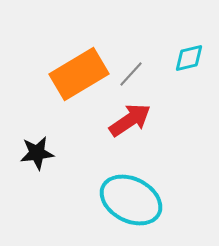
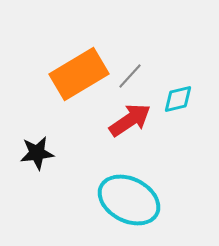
cyan diamond: moved 11 px left, 41 px down
gray line: moved 1 px left, 2 px down
cyan ellipse: moved 2 px left
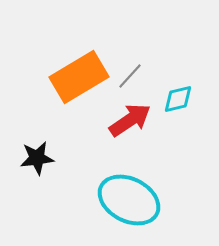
orange rectangle: moved 3 px down
black star: moved 5 px down
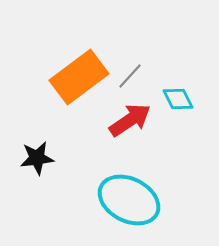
orange rectangle: rotated 6 degrees counterclockwise
cyan diamond: rotated 76 degrees clockwise
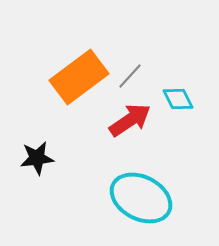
cyan ellipse: moved 12 px right, 2 px up
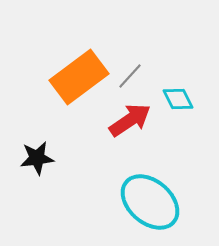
cyan ellipse: moved 9 px right, 4 px down; rotated 14 degrees clockwise
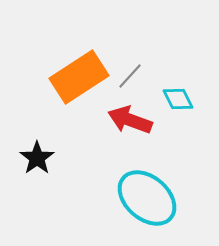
orange rectangle: rotated 4 degrees clockwise
red arrow: rotated 126 degrees counterclockwise
black star: rotated 28 degrees counterclockwise
cyan ellipse: moved 3 px left, 4 px up
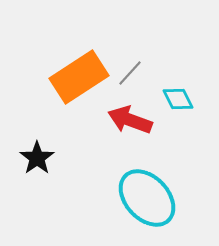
gray line: moved 3 px up
cyan ellipse: rotated 6 degrees clockwise
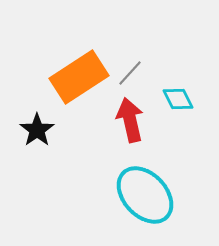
red arrow: rotated 57 degrees clockwise
black star: moved 28 px up
cyan ellipse: moved 2 px left, 3 px up
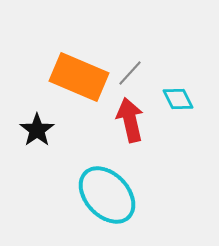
orange rectangle: rotated 56 degrees clockwise
cyan ellipse: moved 38 px left
